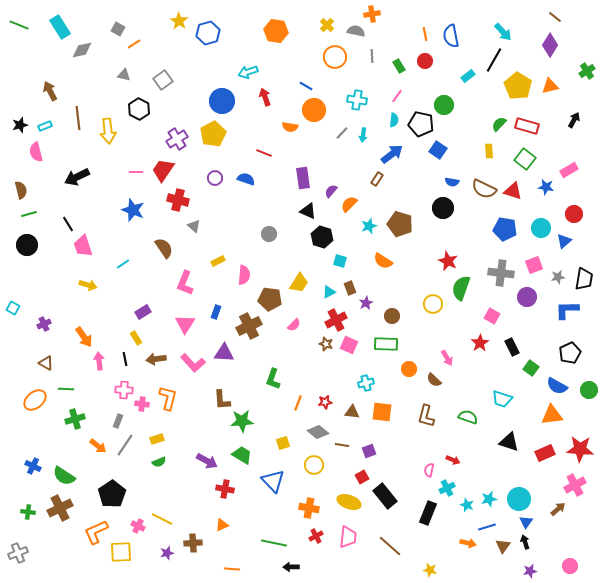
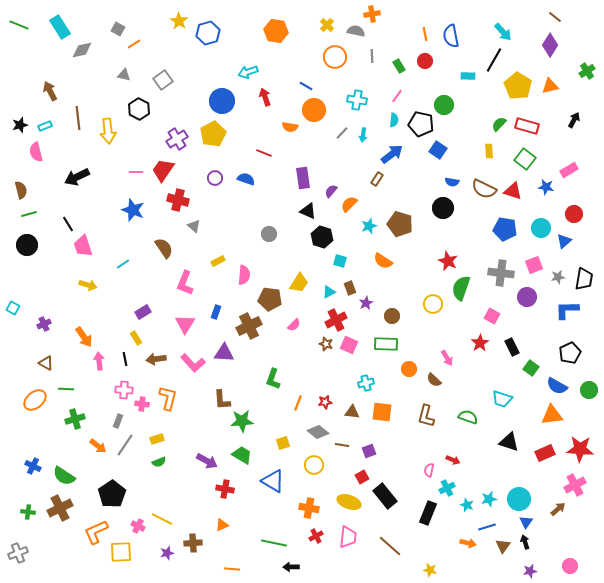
cyan rectangle at (468, 76): rotated 40 degrees clockwise
blue triangle at (273, 481): rotated 15 degrees counterclockwise
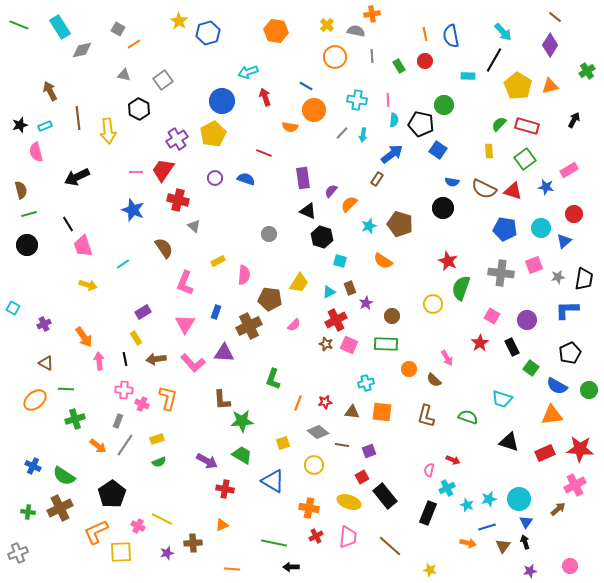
pink line at (397, 96): moved 9 px left, 4 px down; rotated 40 degrees counterclockwise
green square at (525, 159): rotated 15 degrees clockwise
purple circle at (527, 297): moved 23 px down
pink cross at (142, 404): rotated 16 degrees clockwise
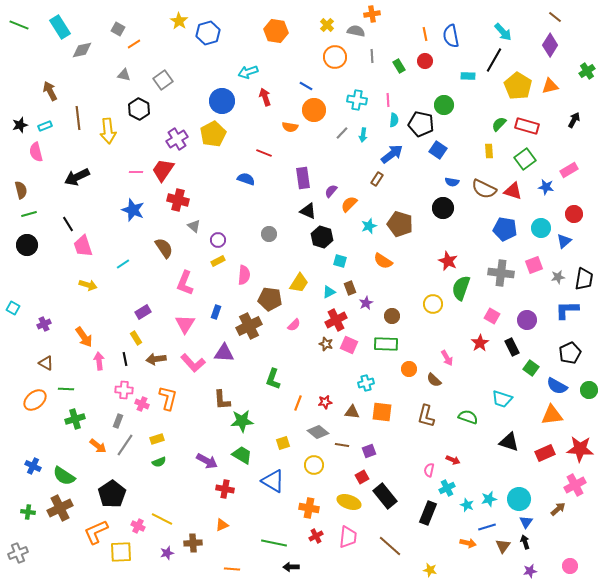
purple circle at (215, 178): moved 3 px right, 62 px down
